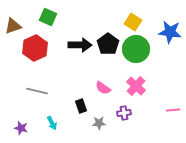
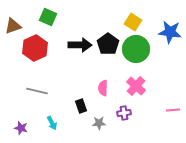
pink semicircle: rotated 56 degrees clockwise
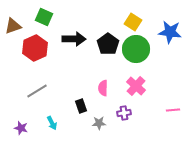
green square: moved 4 px left
black arrow: moved 6 px left, 6 px up
gray line: rotated 45 degrees counterclockwise
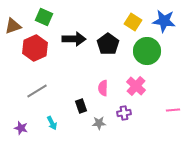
blue star: moved 6 px left, 11 px up
green circle: moved 11 px right, 2 px down
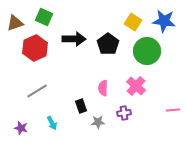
brown triangle: moved 2 px right, 3 px up
gray star: moved 1 px left, 1 px up
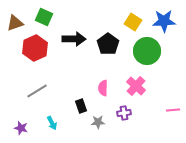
blue star: rotated 10 degrees counterclockwise
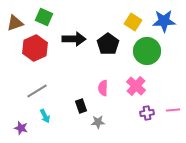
purple cross: moved 23 px right
cyan arrow: moved 7 px left, 7 px up
